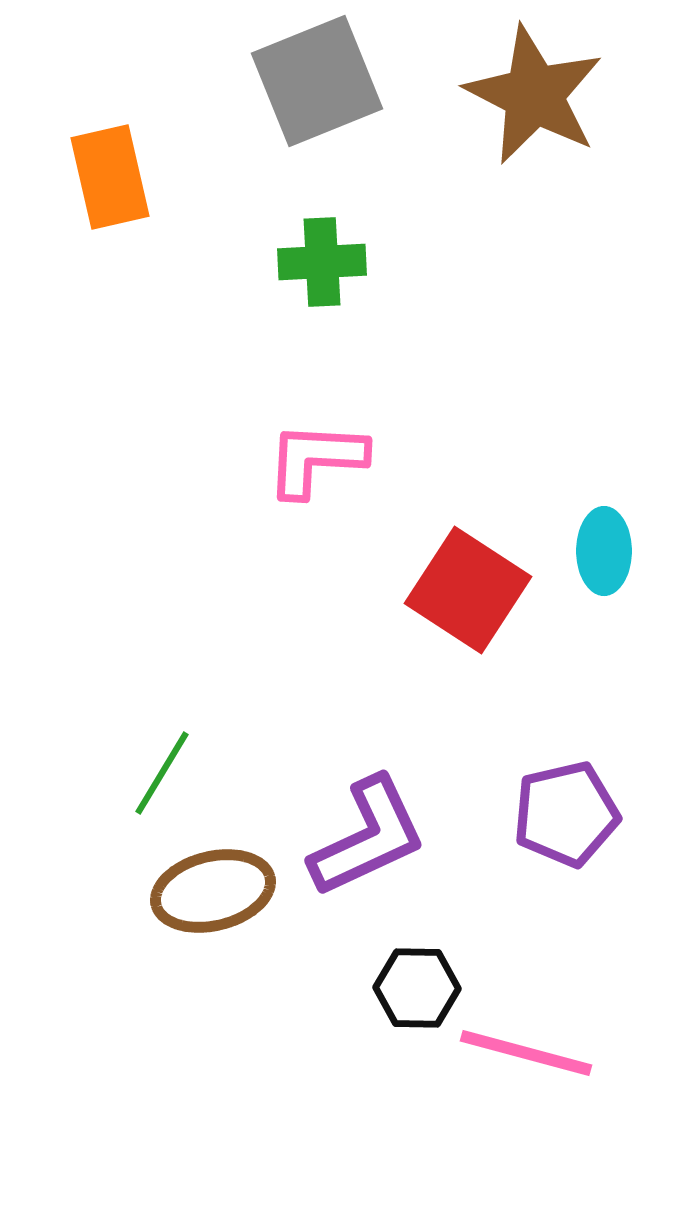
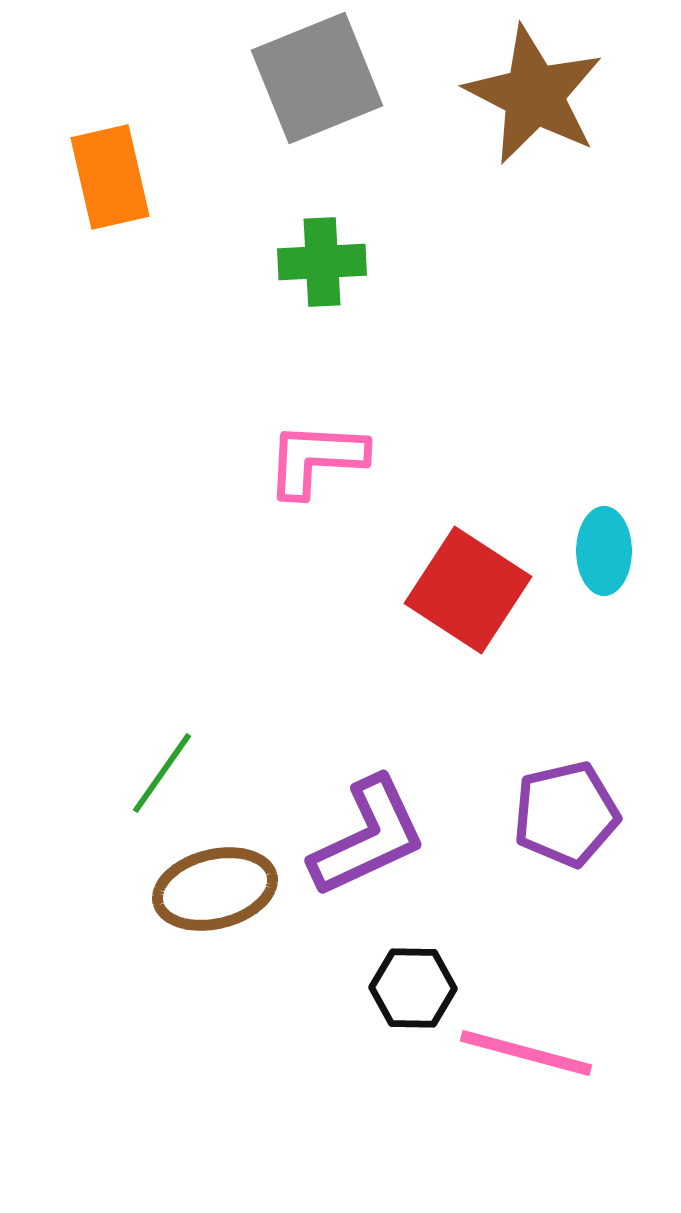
gray square: moved 3 px up
green line: rotated 4 degrees clockwise
brown ellipse: moved 2 px right, 2 px up
black hexagon: moved 4 px left
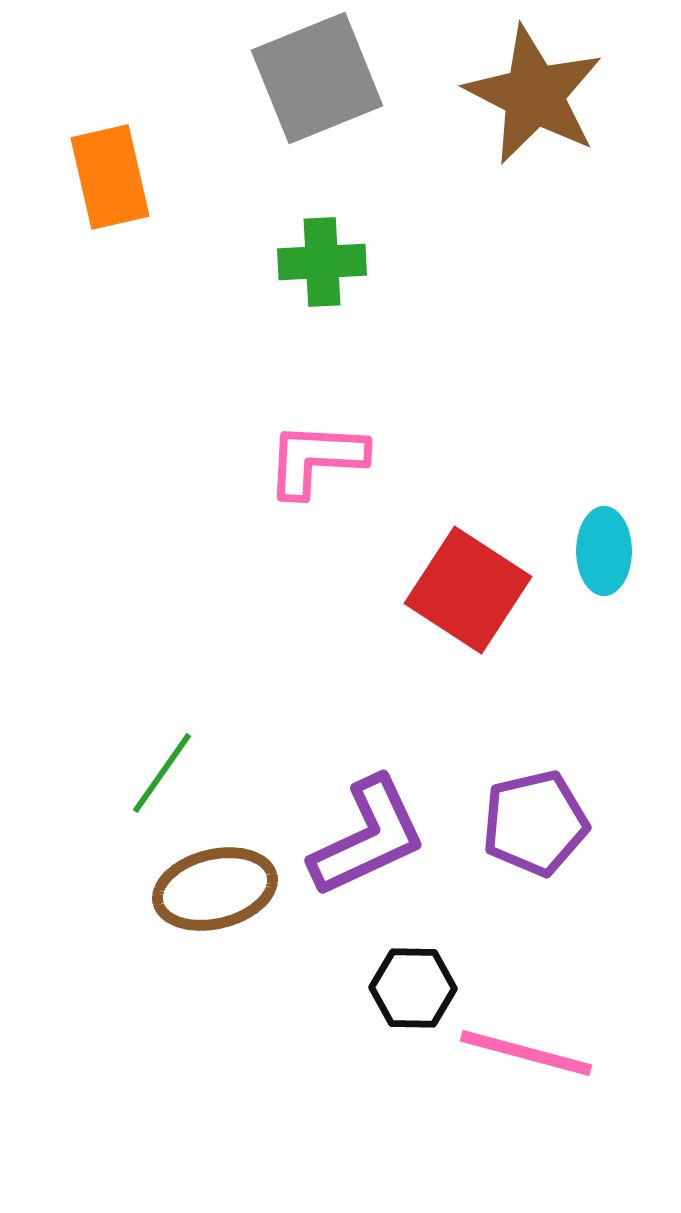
purple pentagon: moved 31 px left, 9 px down
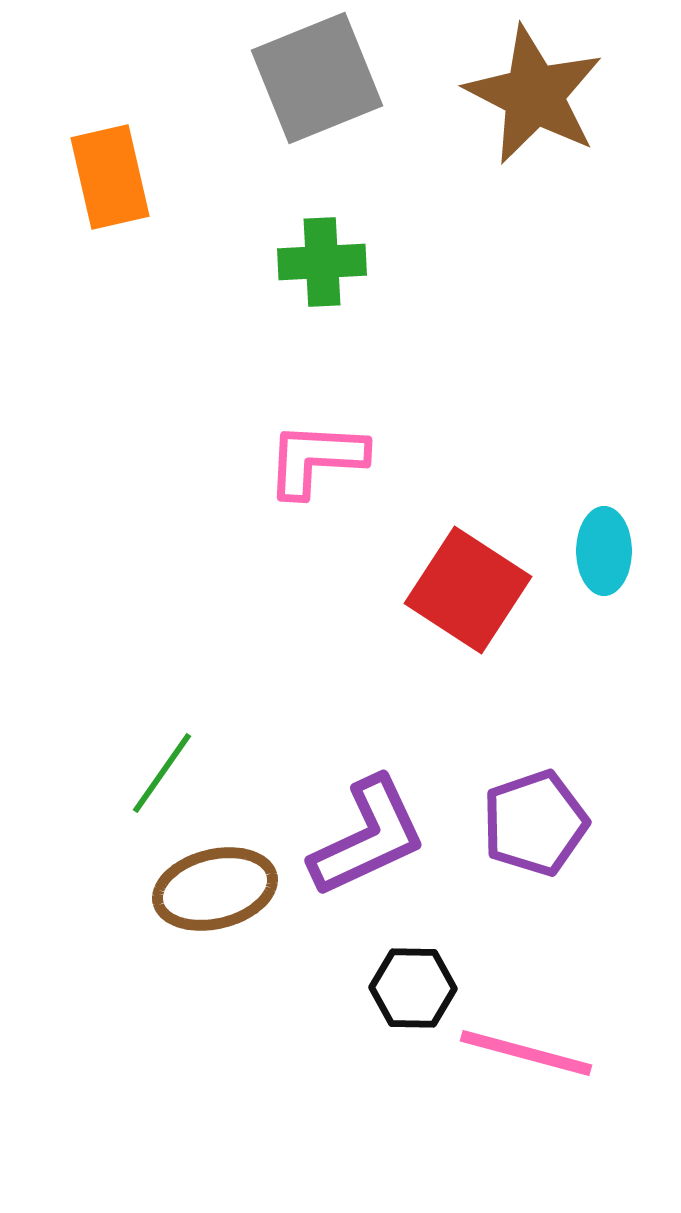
purple pentagon: rotated 6 degrees counterclockwise
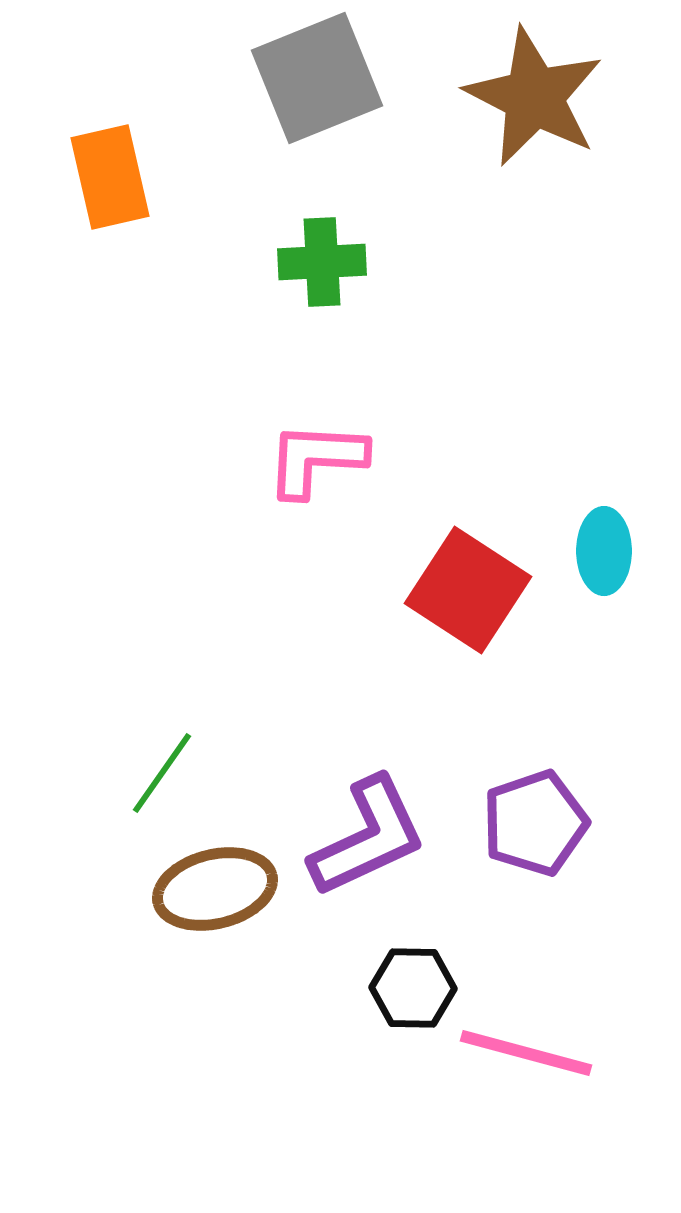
brown star: moved 2 px down
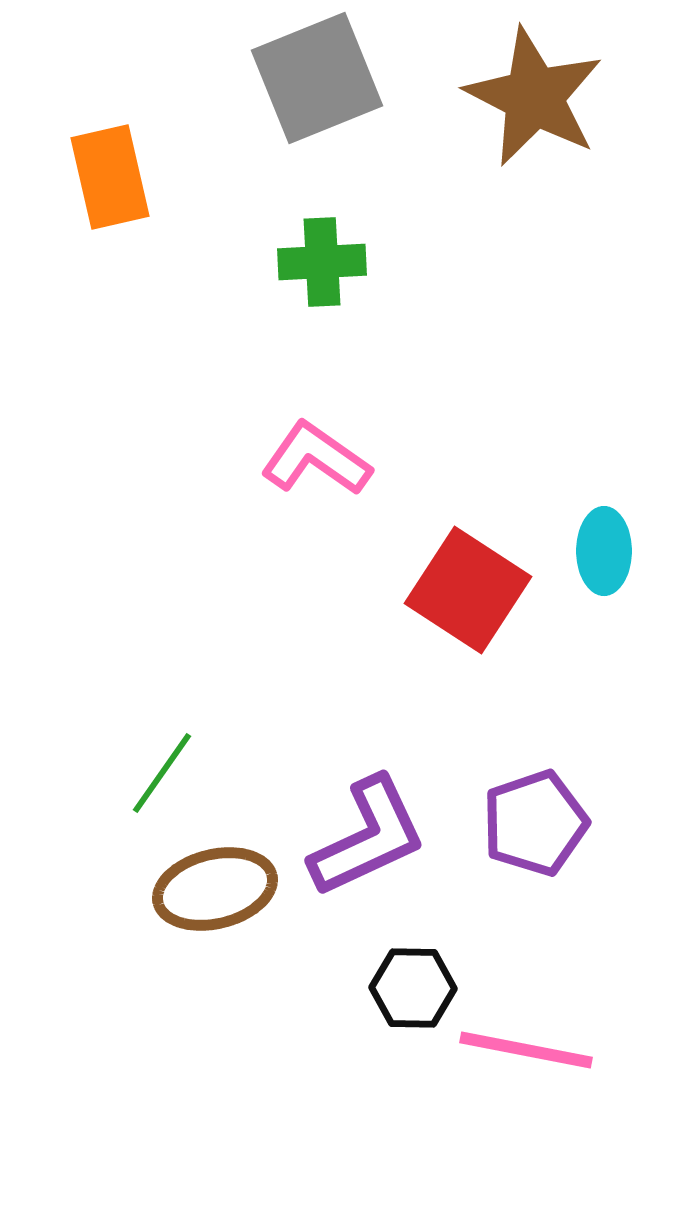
pink L-shape: rotated 32 degrees clockwise
pink line: moved 3 px up; rotated 4 degrees counterclockwise
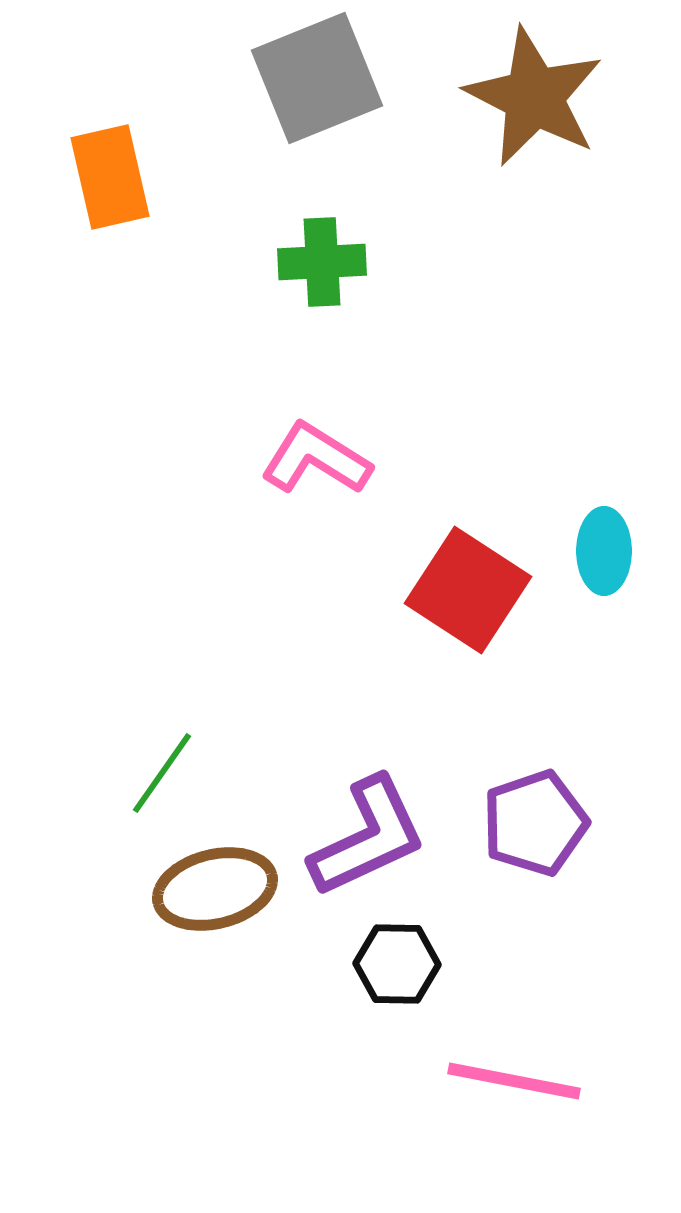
pink L-shape: rotated 3 degrees counterclockwise
black hexagon: moved 16 px left, 24 px up
pink line: moved 12 px left, 31 px down
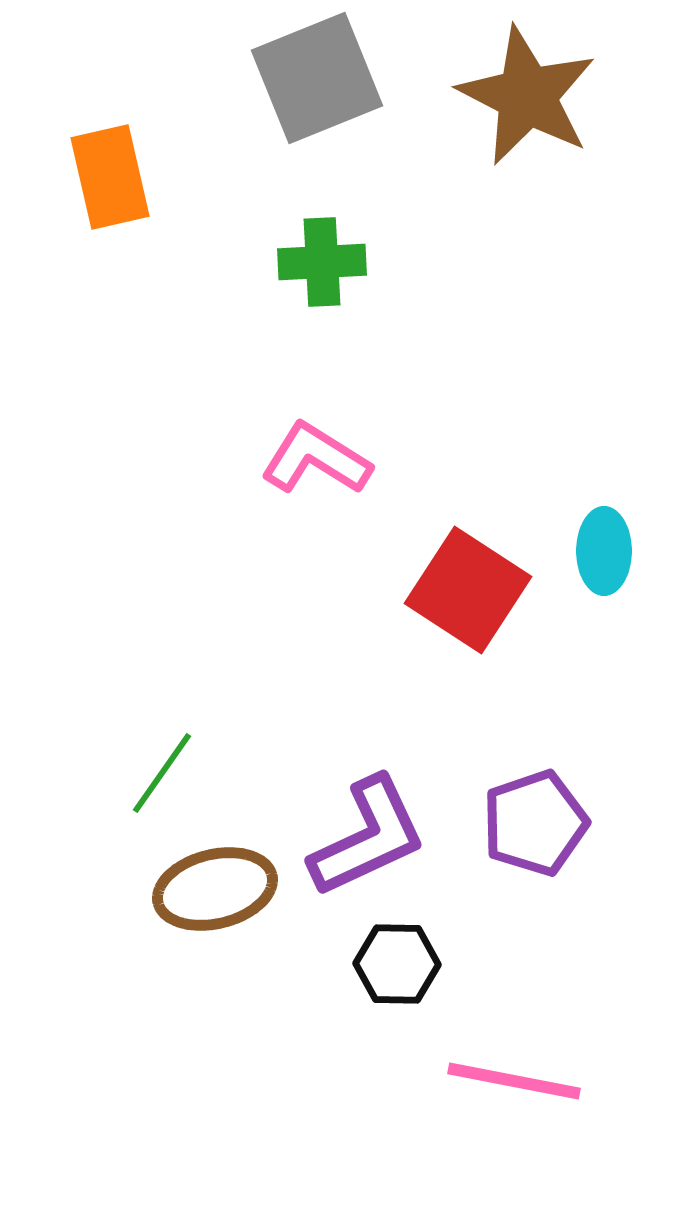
brown star: moved 7 px left, 1 px up
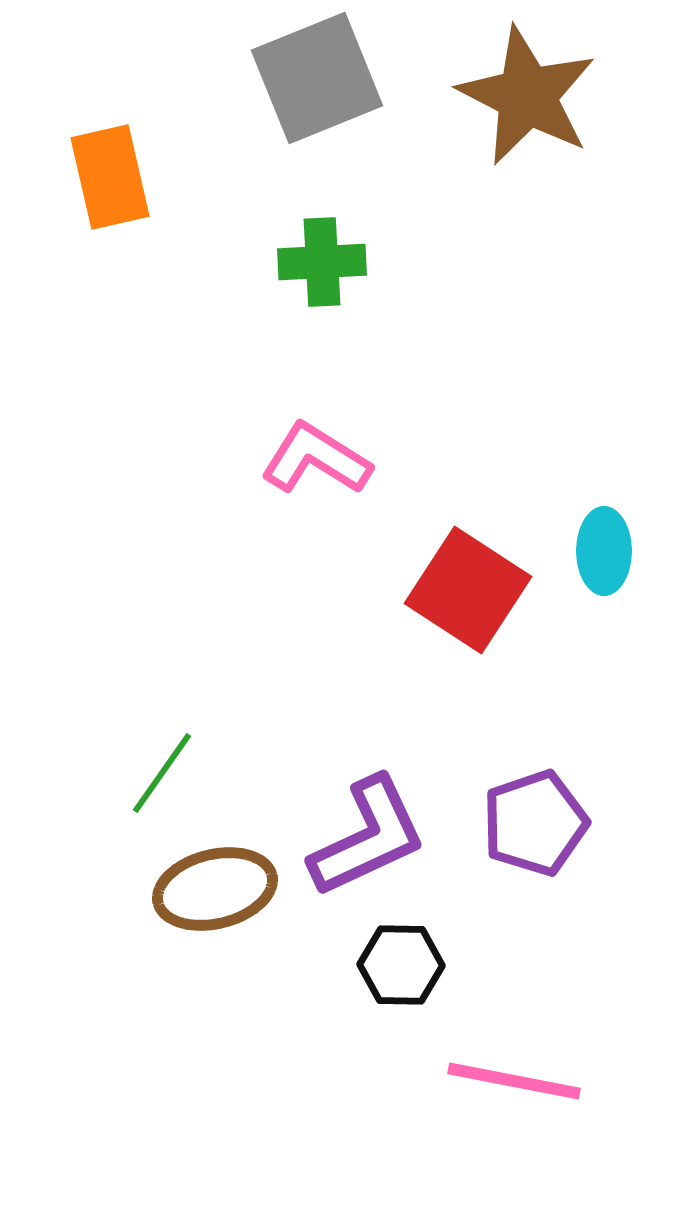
black hexagon: moved 4 px right, 1 px down
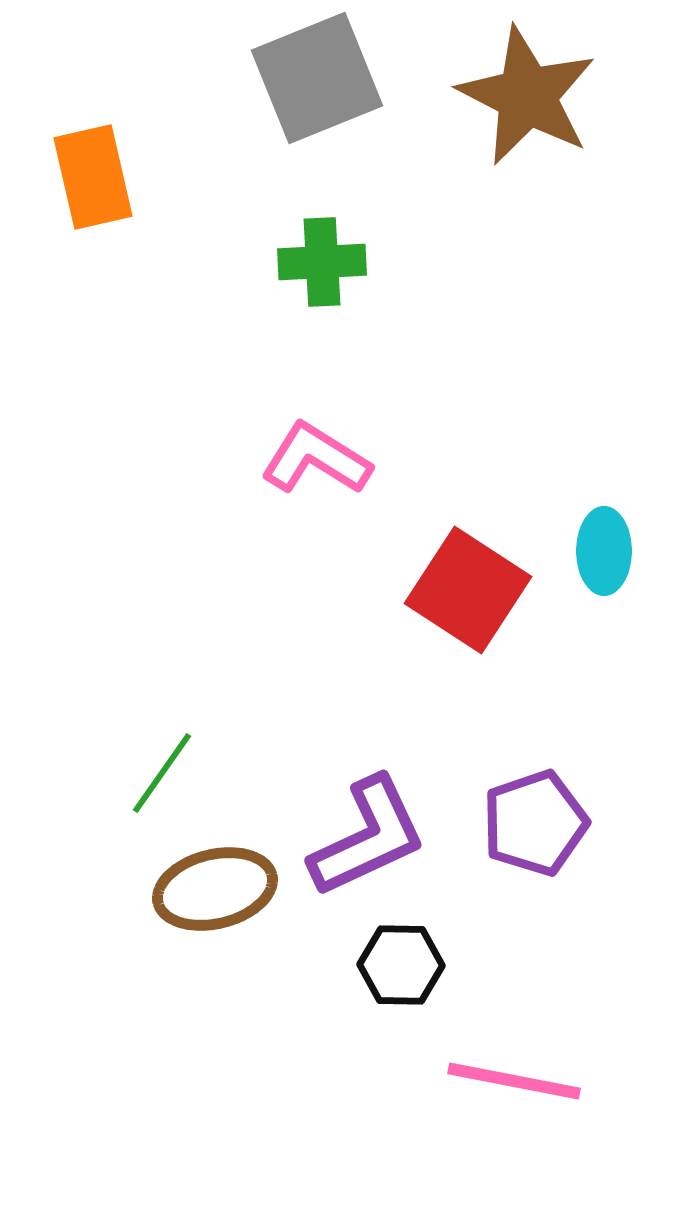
orange rectangle: moved 17 px left
